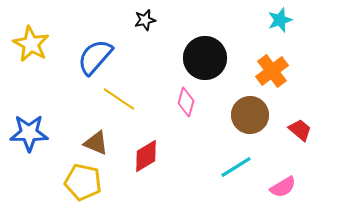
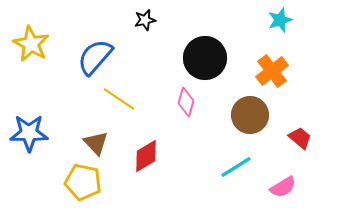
red trapezoid: moved 8 px down
brown triangle: rotated 24 degrees clockwise
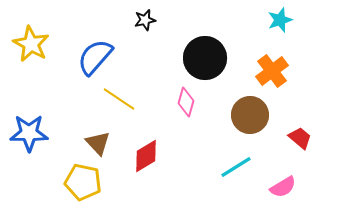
brown triangle: moved 2 px right
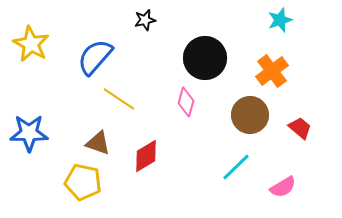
red trapezoid: moved 10 px up
brown triangle: rotated 28 degrees counterclockwise
cyan line: rotated 12 degrees counterclockwise
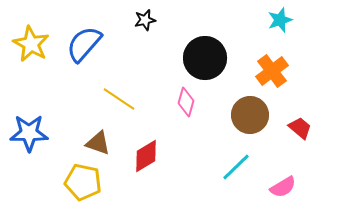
blue semicircle: moved 11 px left, 13 px up
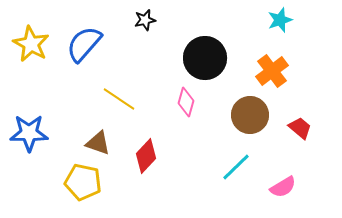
red diamond: rotated 16 degrees counterclockwise
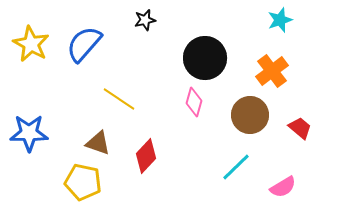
pink diamond: moved 8 px right
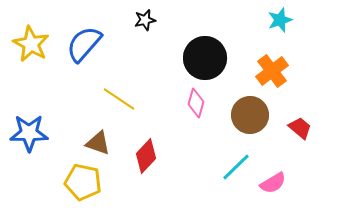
pink diamond: moved 2 px right, 1 px down
pink semicircle: moved 10 px left, 4 px up
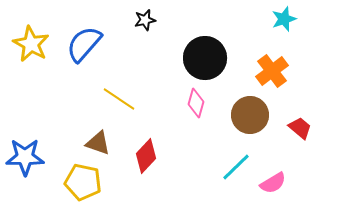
cyan star: moved 4 px right, 1 px up
blue star: moved 4 px left, 24 px down
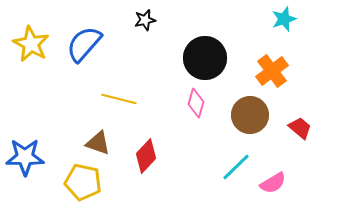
yellow line: rotated 20 degrees counterclockwise
